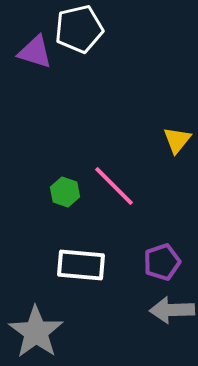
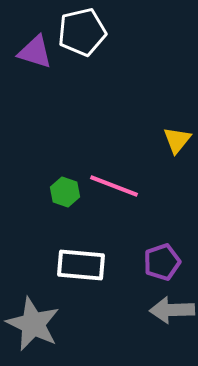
white pentagon: moved 3 px right, 3 px down
pink line: rotated 24 degrees counterclockwise
gray star: moved 3 px left, 8 px up; rotated 10 degrees counterclockwise
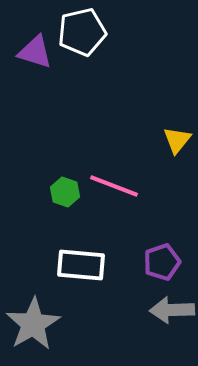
gray star: rotated 16 degrees clockwise
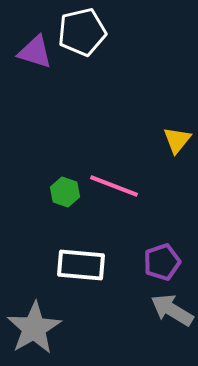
gray arrow: rotated 33 degrees clockwise
gray star: moved 1 px right, 4 px down
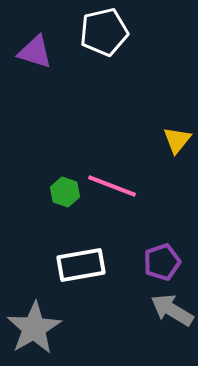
white pentagon: moved 22 px right
pink line: moved 2 px left
white rectangle: rotated 15 degrees counterclockwise
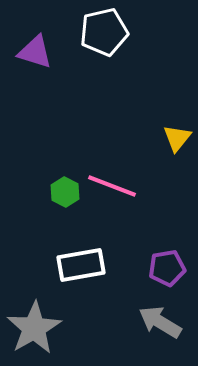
yellow triangle: moved 2 px up
green hexagon: rotated 8 degrees clockwise
purple pentagon: moved 5 px right, 6 px down; rotated 9 degrees clockwise
gray arrow: moved 12 px left, 12 px down
